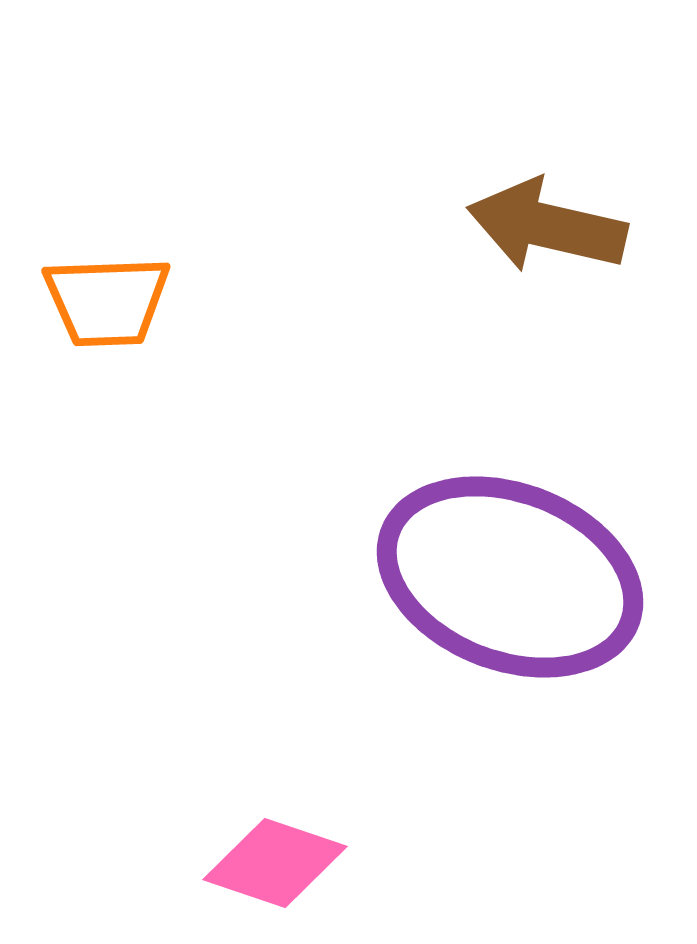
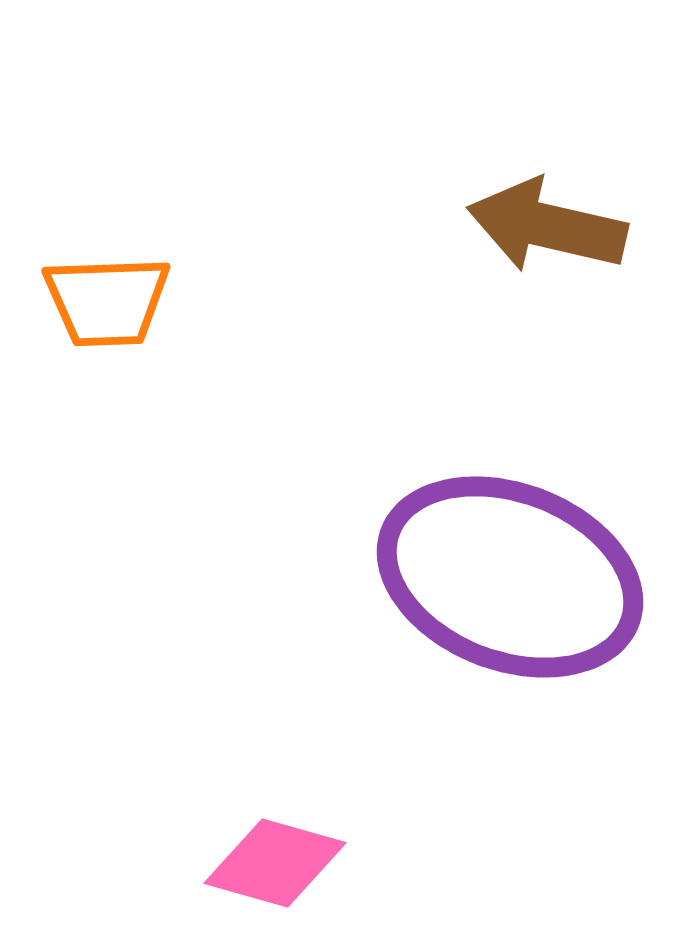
pink diamond: rotated 3 degrees counterclockwise
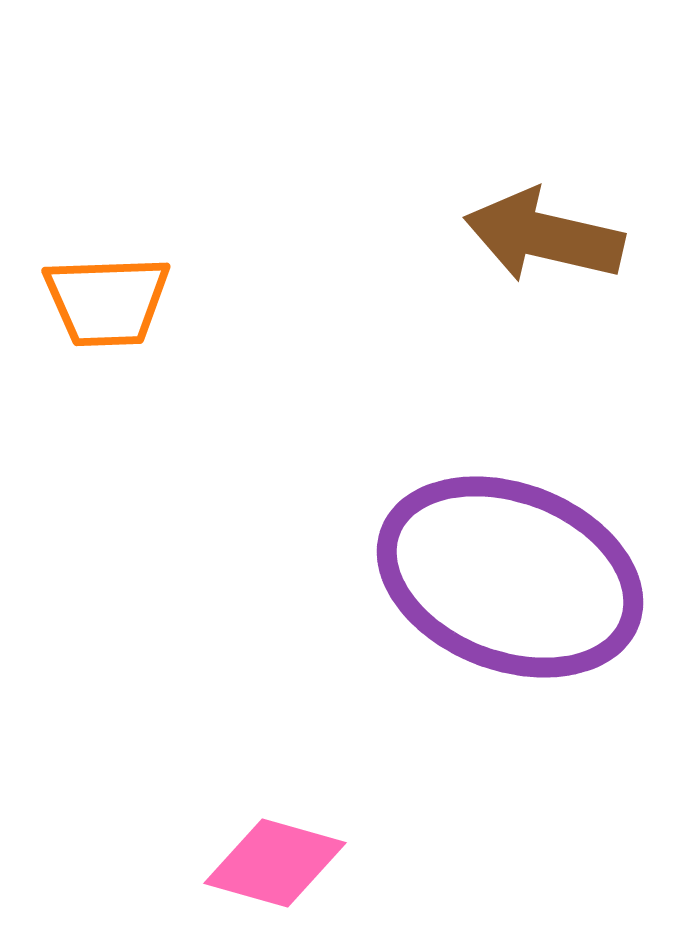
brown arrow: moved 3 px left, 10 px down
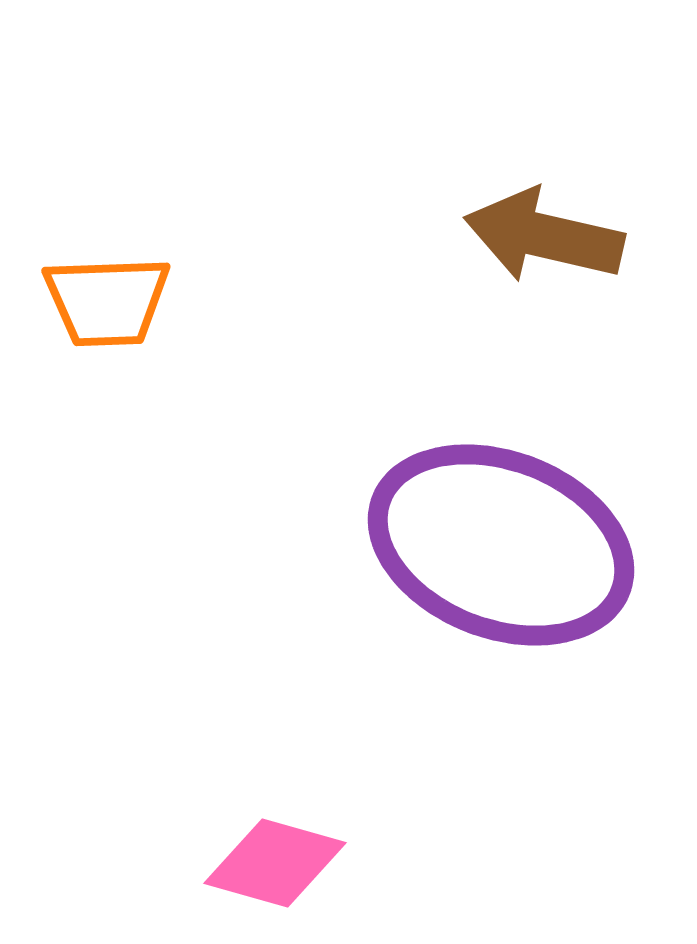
purple ellipse: moved 9 px left, 32 px up
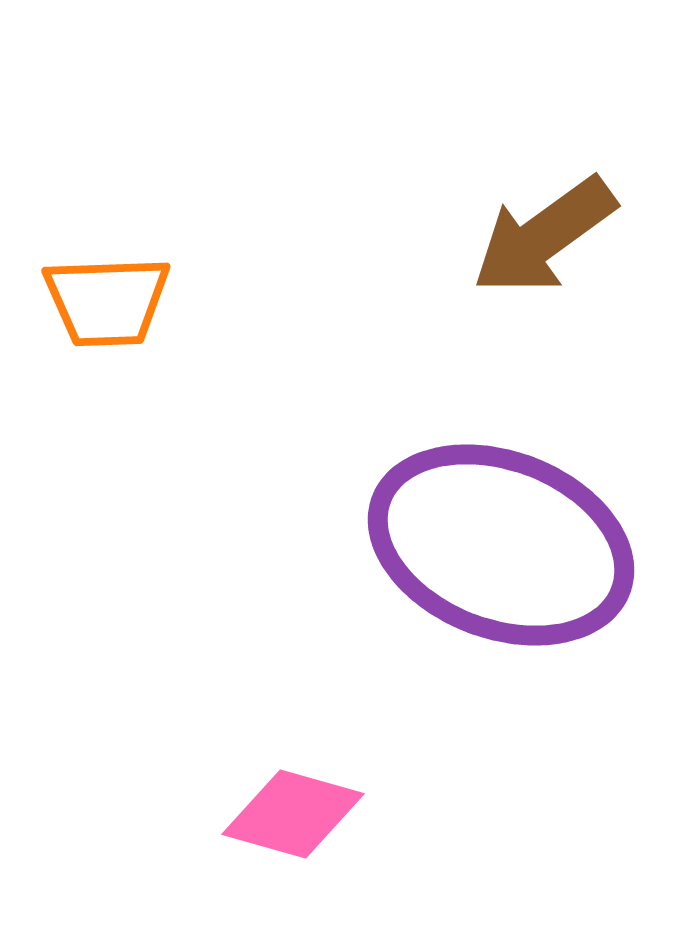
brown arrow: rotated 49 degrees counterclockwise
pink diamond: moved 18 px right, 49 px up
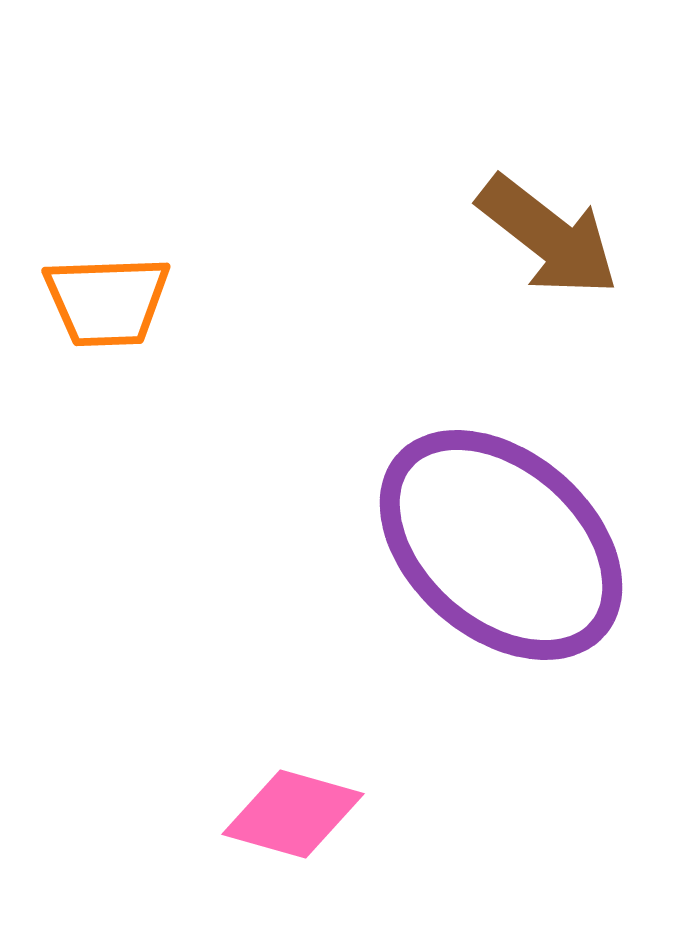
brown arrow: moved 4 px right; rotated 106 degrees counterclockwise
purple ellipse: rotated 20 degrees clockwise
